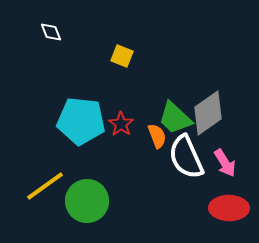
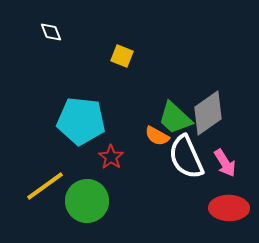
red star: moved 10 px left, 33 px down
orange semicircle: rotated 140 degrees clockwise
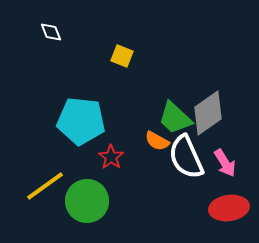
orange semicircle: moved 5 px down
red ellipse: rotated 9 degrees counterclockwise
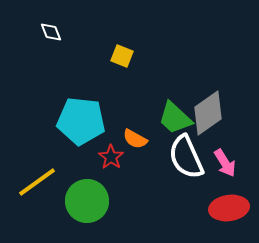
orange semicircle: moved 22 px left, 2 px up
yellow line: moved 8 px left, 4 px up
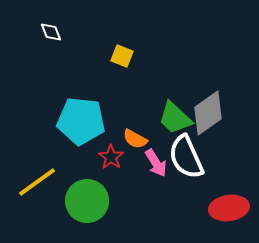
pink arrow: moved 69 px left
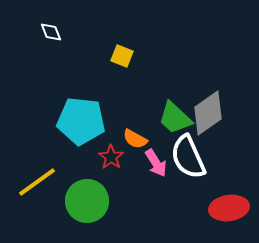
white semicircle: moved 2 px right
